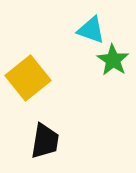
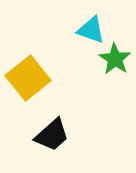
green star: moved 2 px right, 1 px up
black trapezoid: moved 7 px right, 6 px up; rotated 39 degrees clockwise
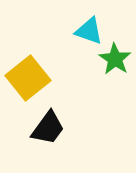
cyan triangle: moved 2 px left, 1 px down
black trapezoid: moved 4 px left, 7 px up; rotated 12 degrees counterclockwise
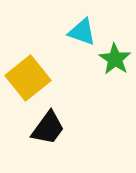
cyan triangle: moved 7 px left, 1 px down
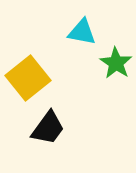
cyan triangle: rotated 8 degrees counterclockwise
green star: moved 1 px right, 4 px down
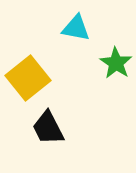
cyan triangle: moved 6 px left, 4 px up
black trapezoid: rotated 117 degrees clockwise
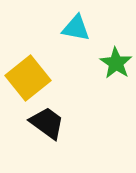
black trapezoid: moved 1 px left, 5 px up; rotated 153 degrees clockwise
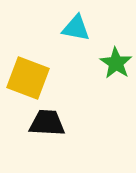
yellow square: rotated 30 degrees counterclockwise
black trapezoid: rotated 33 degrees counterclockwise
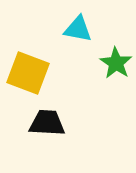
cyan triangle: moved 2 px right, 1 px down
yellow square: moved 5 px up
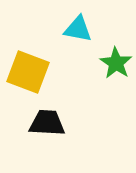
yellow square: moved 1 px up
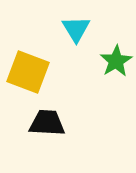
cyan triangle: moved 2 px left; rotated 48 degrees clockwise
green star: moved 2 px up; rotated 8 degrees clockwise
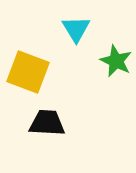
green star: rotated 16 degrees counterclockwise
